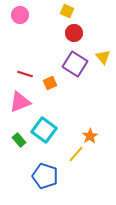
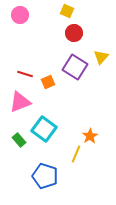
yellow triangle: moved 2 px left; rotated 21 degrees clockwise
purple square: moved 3 px down
orange square: moved 2 px left, 1 px up
cyan square: moved 1 px up
yellow line: rotated 18 degrees counterclockwise
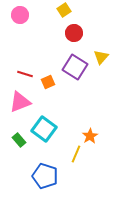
yellow square: moved 3 px left, 1 px up; rotated 32 degrees clockwise
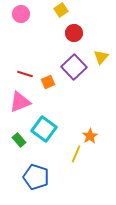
yellow square: moved 3 px left
pink circle: moved 1 px right, 1 px up
purple square: moved 1 px left; rotated 15 degrees clockwise
blue pentagon: moved 9 px left, 1 px down
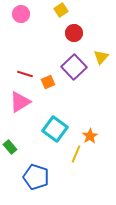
pink triangle: rotated 10 degrees counterclockwise
cyan square: moved 11 px right
green rectangle: moved 9 px left, 7 px down
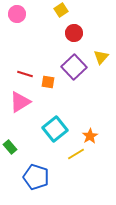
pink circle: moved 4 px left
orange square: rotated 32 degrees clockwise
cyan square: rotated 15 degrees clockwise
yellow line: rotated 36 degrees clockwise
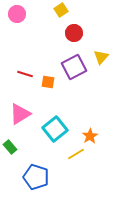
purple square: rotated 15 degrees clockwise
pink triangle: moved 12 px down
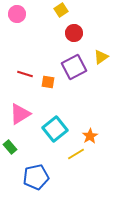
yellow triangle: rotated 14 degrees clockwise
blue pentagon: rotated 30 degrees counterclockwise
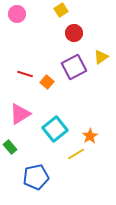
orange square: moved 1 px left; rotated 32 degrees clockwise
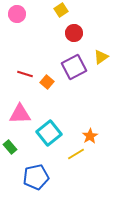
pink triangle: rotated 30 degrees clockwise
cyan square: moved 6 px left, 4 px down
